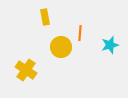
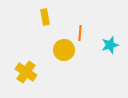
yellow circle: moved 3 px right, 3 px down
yellow cross: moved 2 px down
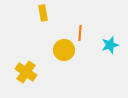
yellow rectangle: moved 2 px left, 4 px up
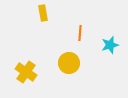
yellow circle: moved 5 px right, 13 px down
